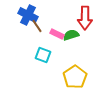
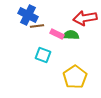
red arrow: rotated 80 degrees clockwise
brown line: rotated 64 degrees counterclockwise
green semicircle: rotated 21 degrees clockwise
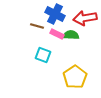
blue cross: moved 27 px right, 1 px up
brown line: rotated 24 degrees clockwise
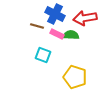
yellow pentagon: rotated 20 degrees counterclockwise
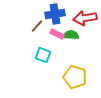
blue cross: rotated 36 degrees counterclockwise
brown line: rotated 64 degrees counterclockwise
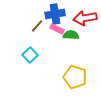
pink rectangle: moved 5 px up
cyan square: moved 13 px left; rotated 28 degrees clockwise
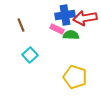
blue cross: moved 10 px right, 1 px down
brown line: moved 16 px left, 1 px up; rotated 64 degrees counterclockwise
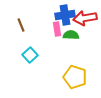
pink rectangle: rotated 56 degrees clockwise
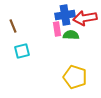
brown line: moved 8 px left, 1 px down
cyan square: moved 8 px left, 4 px up; rotated 28 degrees clockwise
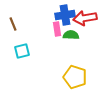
brown line: moved 2 px up
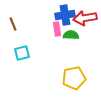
cyan square: moved 2 px down
yellow pentagon: moved 1 px left, 1 px down; rotated 30 degrees counterclockwise
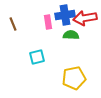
pink rectangle: moved 9 px left, 7 px up
cyan square: moved 15 px right, 4 px down
